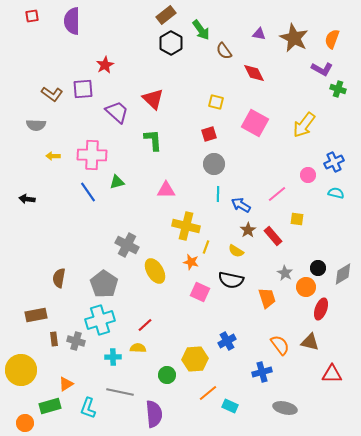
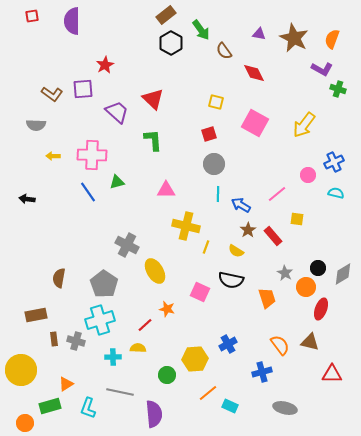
orange star at (191, 262): moved 24 px left, 47 px down
blue cross at (227, 341): moved 1 px right, 3 px down
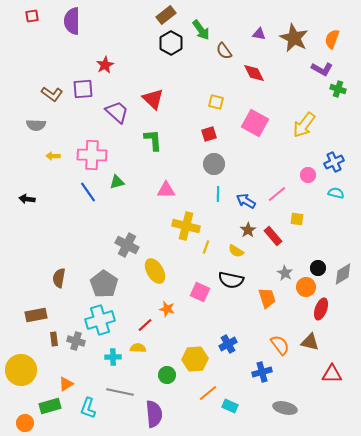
blue arrow at (241, 205): moved 5 px right, 4 px up
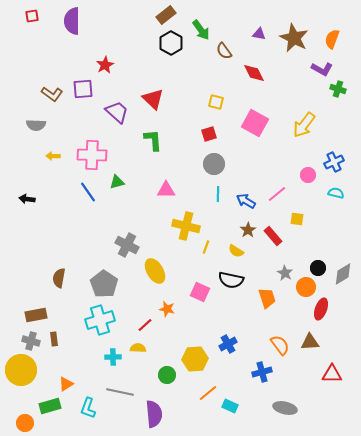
gray cross at (76, 341): moved 45 px left
brown triangle at (310, 342): rotated 18 degrees counterclockwise
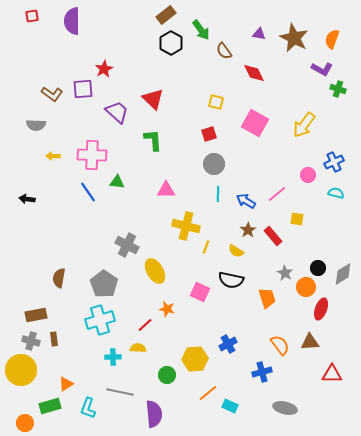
red star at (105, 65): moved 1 px left, 4 px down
green triangle at (117, 182): rotated 21 degrees clockwise
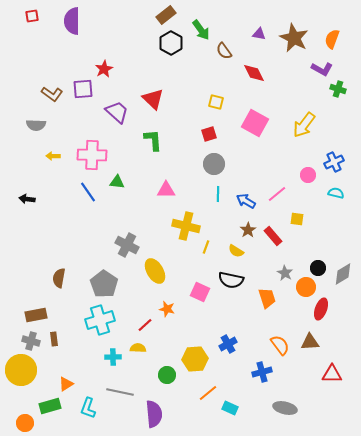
cyan rectangle at (230, 406): moved 2 px down
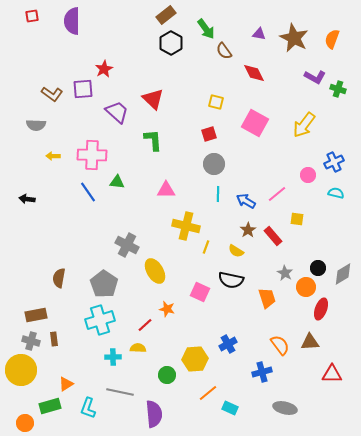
green arrow at (201, 30): moved 5 px right, 1 px up
purple L-shape at (322, 69): moved 7 px left, 8 px down
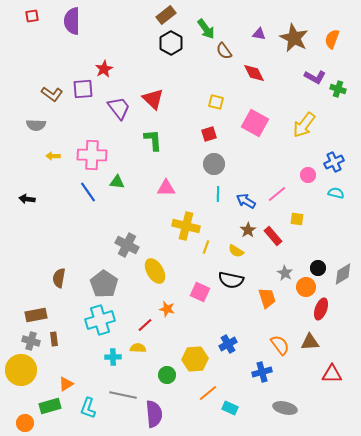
purple trapezoid at (117, 112): moved 2 px right, 4 px up; rotated 10 degrees clockwise
pink triangle at (166, 190): moved 2 px up
gray line at (120, 392): moved 3 px right, 3 px down
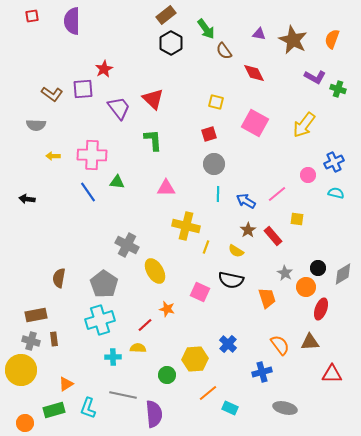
brown star at (294, 38): moved 1 px left, 2 px down
blue cross at (228, 344): rotated 18 degrees counterclockwise
green rectangle at (50, 406): moved 4 px right, 4 px down
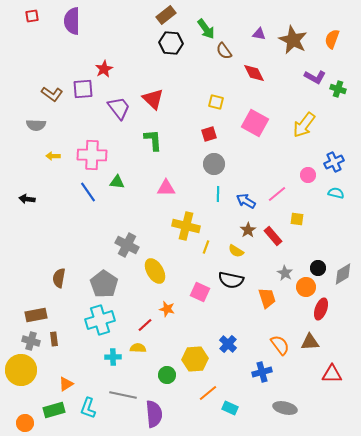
black hexagon at (171, 43): rotated 25 degrees counterclockwise
